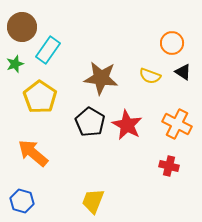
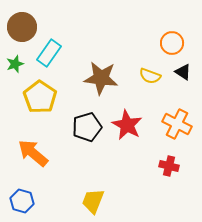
cyan rectangle: moved 1 px right, 3 px down
black pentagon: moved 3 px left, 5 px down; rotated 24 degrees clockwise
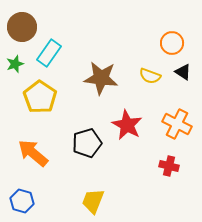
black pentagon: moved 16 px down
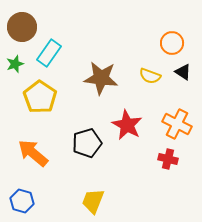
red cross: moved 1 px left, 7 px up
